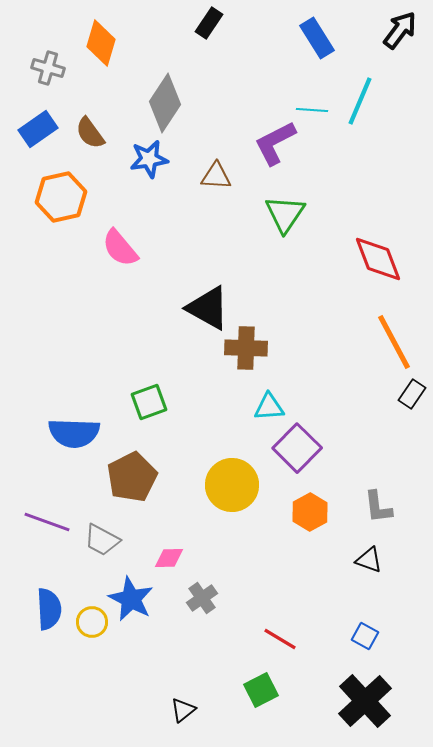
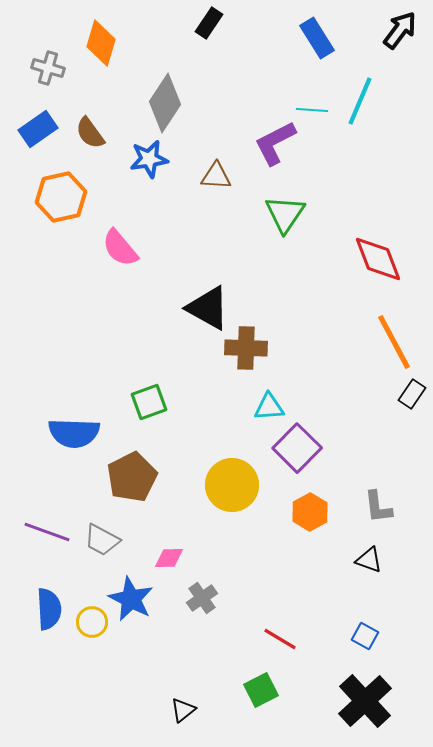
purple line at (47, 522): moved 10 px down
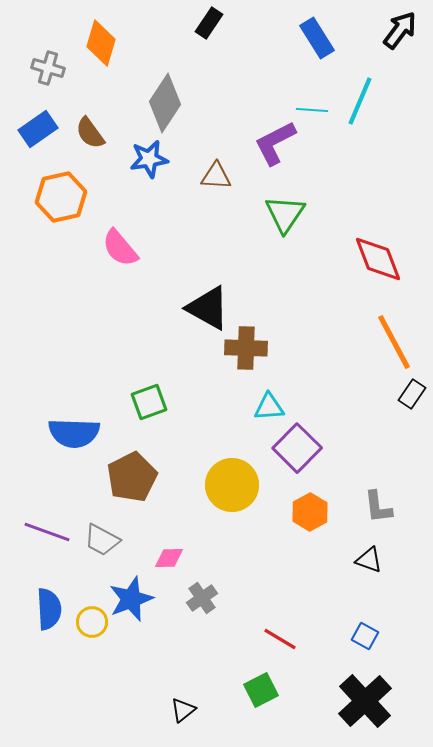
blue star at (131, 599): rotated 24 degrees clockwise
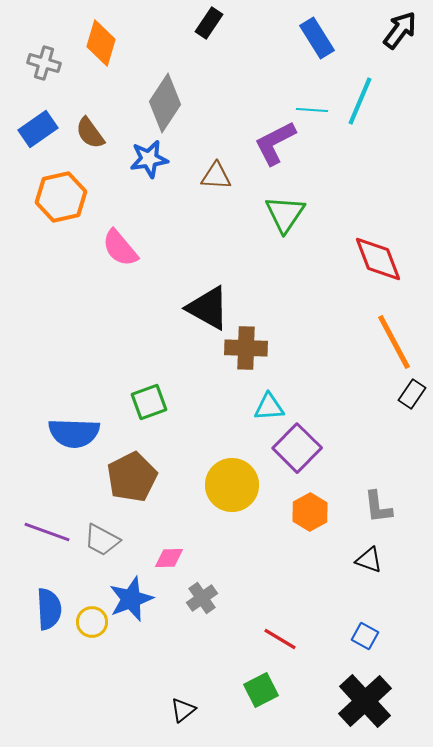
gray cross at (48, 68): moved 4 px left, 5 px up
